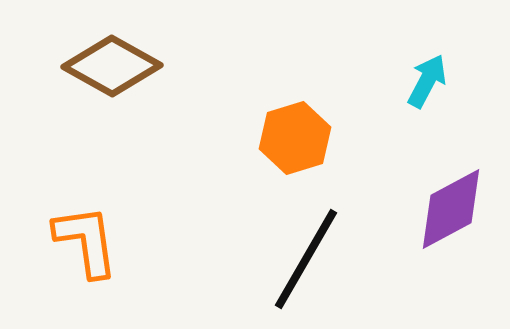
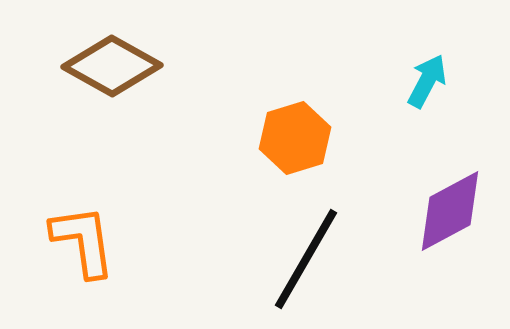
purple diamond: moved 1 px left, 2 px down
orange L-shape: moved 3 px left
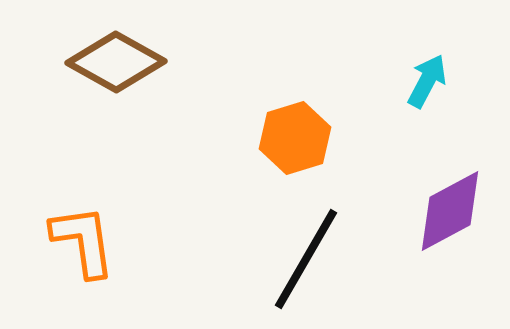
brown diamond: moved 4 px right, 4 px up
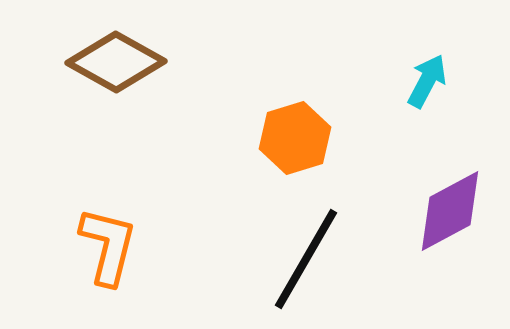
orange L-shape: moved 25 px right, 5 px down; rotated 22 degrees clockwise
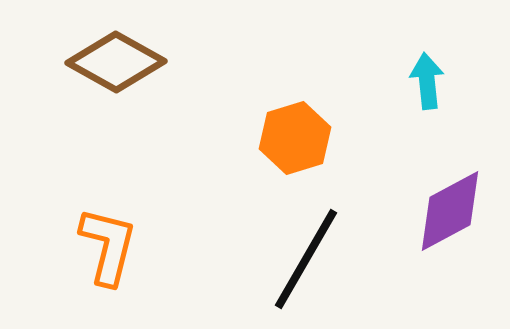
cyan arrow: rotated 34 degrees counterclockwise
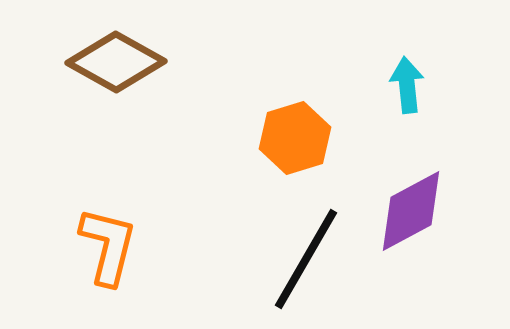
cyan arrow: moved 20 px left, 4 px down
purple diamond: moved 39 px left
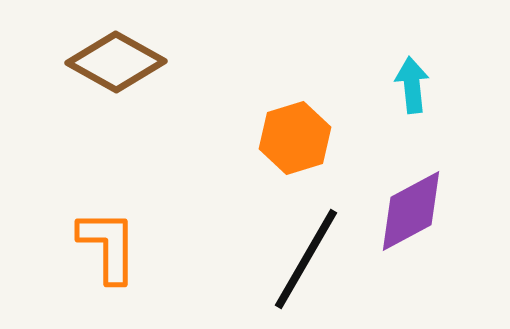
cyan arrow: moved 5 px right
orange L-shape: rotated 14 degrees counterclockwise
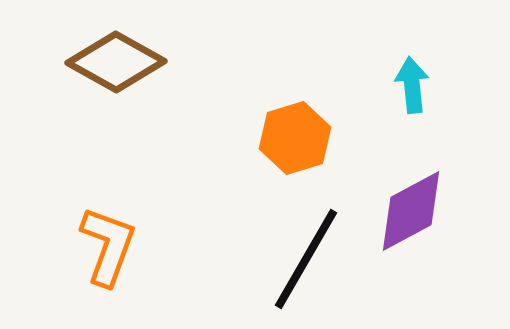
orange L-shape: rotated 20 degrees clockwise
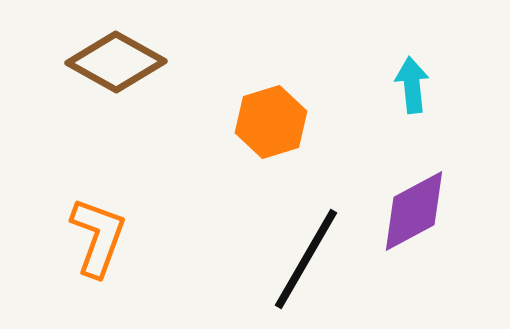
orange hexagon: moved 24 px left, 16 px up
purple diamond: moved 3 px right
orange L-shape: moved 10 px left, 9 px up
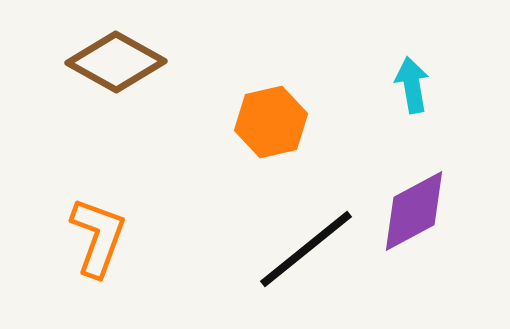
cyan arrow: rotated 4 degrees counterclockwise
orange hexagon: rotated 4 degrees clockwise
black line: moved 10 px up; rotated 21 degrees clockwise
